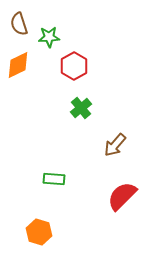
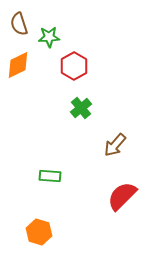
green rectangle: moved 4 px left, 3 px up
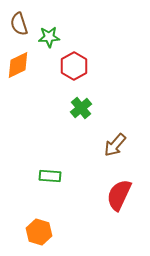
red semicircle: moved 3 px left, 1 px up; rotated 20 degrees counterclockwise
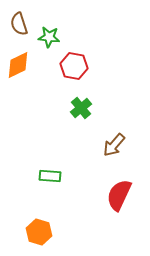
green star: rotated 10 degrees clockwise
red hexagon: rotated 20 degrees counterclockwise
brown arrow: moved 1 px left
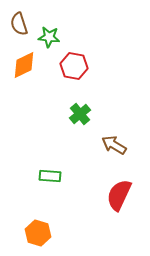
orange diamond: moved 6 px right
green cross: moved 1 px left, 6 px down
brown arrow: rotated 80 degrees clockwise
orange hexagon: moved 1 px left, 1 px down
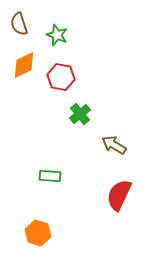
green star: moved 8 px right, 2 px up; rotated 15 degrees clockwise
red hexagon: moved 13 px left, 11 px down
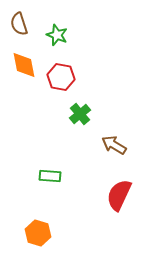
orange diamond: rotated 76 degrees counterclockwise
